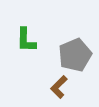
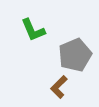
green L-shape: moved 7 px right, 10 px up; rotated 24 degrees counterclockwise
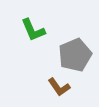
brown L-shape: rotated 80 degrees counterclockwise
